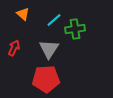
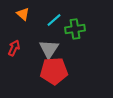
red pentagon: moved 8 px right, 8 px up
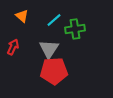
orange triangle: moved 1 px left, 2 px down
red arrow: moved 1 px left, 1 px up
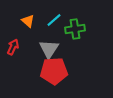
orange triangle: moved 6 px right, 5 px down
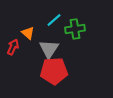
orange triangle: moved 12 px down
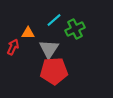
green cross: rotated 18 degrees counterclockwise
orange triangle: rotated 40 degrees counterclockwise
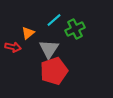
orange triangle: rotated 40 degrees counterclockwise
red arrow: rotated 77 degrees clockwise
red pentagon: rotated 16 degrees counterclockwise
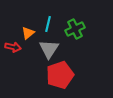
cyan line: moved 6 px left, 4 px down; rotated 35 degrees counterclockwise
red pentagon: moved 6 px right, 4 px down
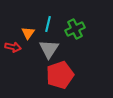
orange triangle: rotated 16 degrees counterclockwise
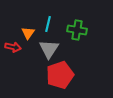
green cross: moved 2 px right, 1 px down; rotated 36 degrees clockwise
